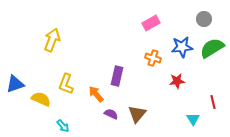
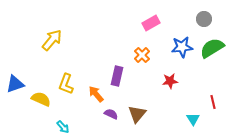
yellow arrow: rotated 20 degrees clockwise
orange cross: moved 11 px left, 3 px up; rotated 28 degrees clockwise
red star: moved 7 px left
cyan arrow: moved 1 px down
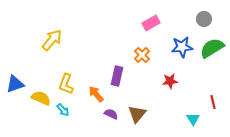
yellow semicircle: moved 1 px up
cyan arrow: moved 17 px up
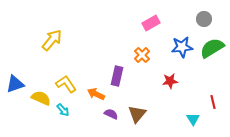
yellow L-shape: rotated 125 degrees clockwise
orange arrow: rotated 24 degrees counterclockwise
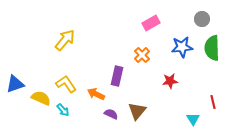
gray circle: moved 2 px left
yellow arrow: moved 13 px right
green semicircle: rotated 60 degrees counterclockwise
brown triangle: moved 3 px up
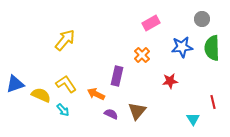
yellow semicircle: moved 3 px up
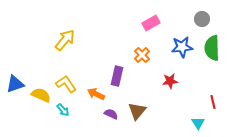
cyan triangle: moved 5 px right, 4 px down
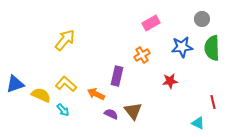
orange cross: rotated 14 degrees clockwise
yellow L-shape: rotated 15 degrees counterclockwise
brown triangle: moved 4 px left; rotated 18 degrees counterclockwise
cyan triangle: rotated 32 degrees counterclockwise
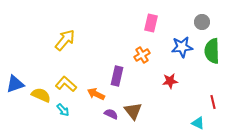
gray circle: moved 3 px down
pink rectangle: rotated 48 degrees counterclockwise
green semicircle: moved 3 px down
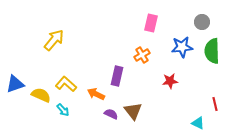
yellow arrow: moved 11 px left
red line: moved 2 px right, 2 px down
